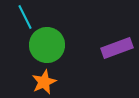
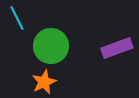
cyan line: moved 8 px left, 1 px down
green circle: moved 4 px right, 1 px down
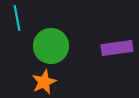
cyan line: rotated 15 degrees clockwise
purple rectangle: rotated 12 degrees clockwise
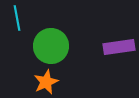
purple rectangle: moved 2 px right, 1 px up
orange star: moved 2 px right
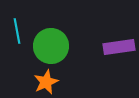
cyan line: moved 13 px down
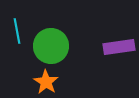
orange star: rotated 15 degrees counterclockwise
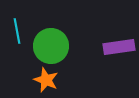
orange star: moved 2 px up; rotated 10 degrees counterclockwise
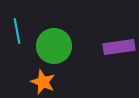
green circle: moved 3 px right
orange star: moved 3 px left, 2 px down
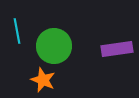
purple rectangle: moved 2 px left, 2 px down
orange star: moved 2 px up
